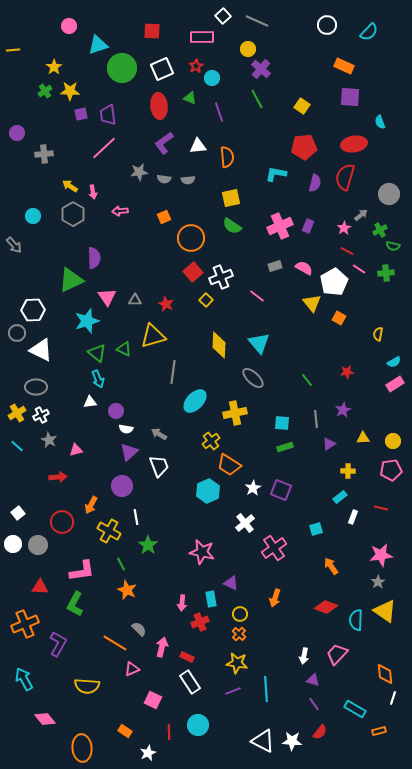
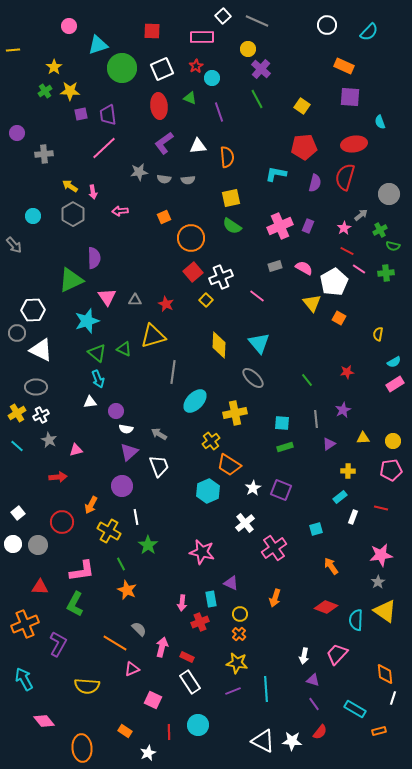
pink diamond at (45, 719): moved 1 px left, 2 px down
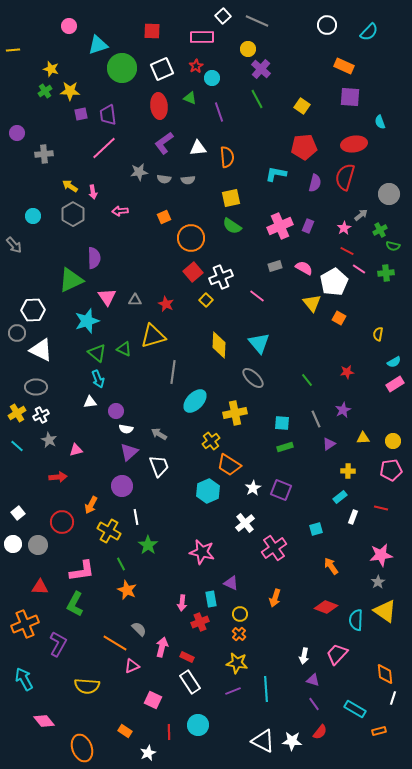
yellow star at (54, 67): moved 3 px left, 2 px down; rotated 21 degrees counterclockwise
white triangle at (198, 146): moved 2 px down
gray line at (316, 419): rotated 18 degrees counterclockwise
pink triangle at (132, 669): moved 3 px up
orange ellipse at (82, 748): rotated 16 degrees counterclockwise
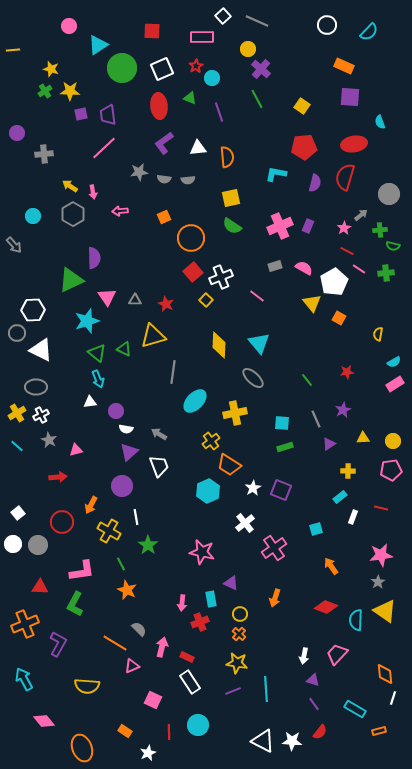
cyan triangle at (98, 45): rotated 15 degrees counterclockwise
green cross at (380, 230): rotated 24 degrees clockwise
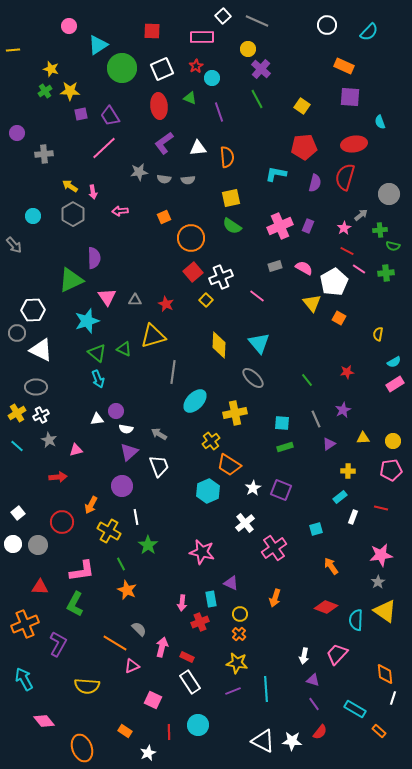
purple trapezoid at (108, 115): moved 2 px right, 1 px down; rotated 25 degrees counterclockwise
white triangle at (90, 402): moved 7 px right, 17 px down
orange rectangle at (379, 731): rotated 56 degrees clockwise
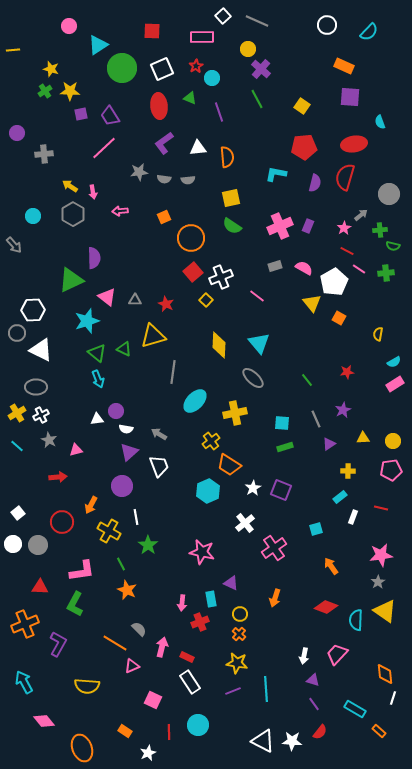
pink triangle at (107, 297): rotated 18 degrees counterclockwise
cyan arrow at (24, 679): moved 3 px down
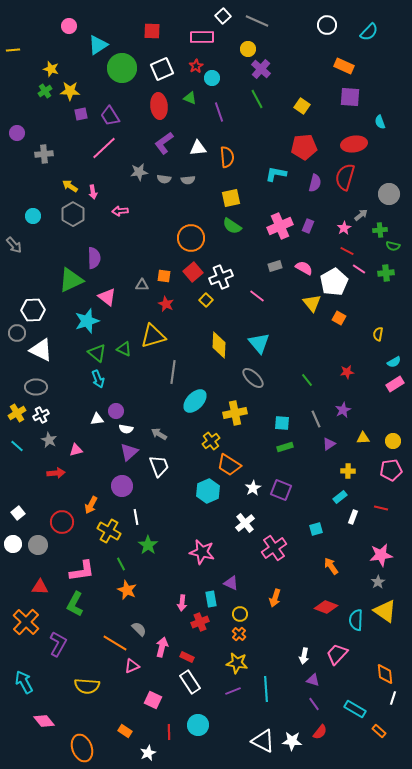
orange square at (164, 217): moved 59 px down; rotated 32 degrees clockwise
gray triangle at (135, 300): moved 7 px right, 15 px up
red arrow at (58, 477): moved 2 px left, 4 px up
orange cross at (25, 624): moved 1 px right, 2 px up; rotated 24 degrees counterclockwise
